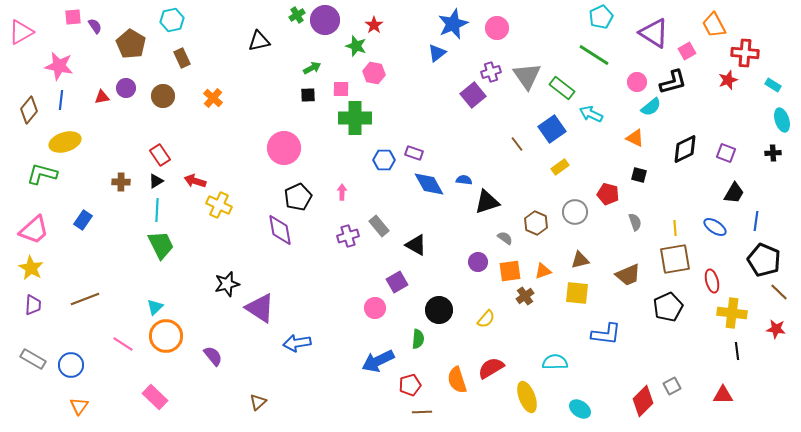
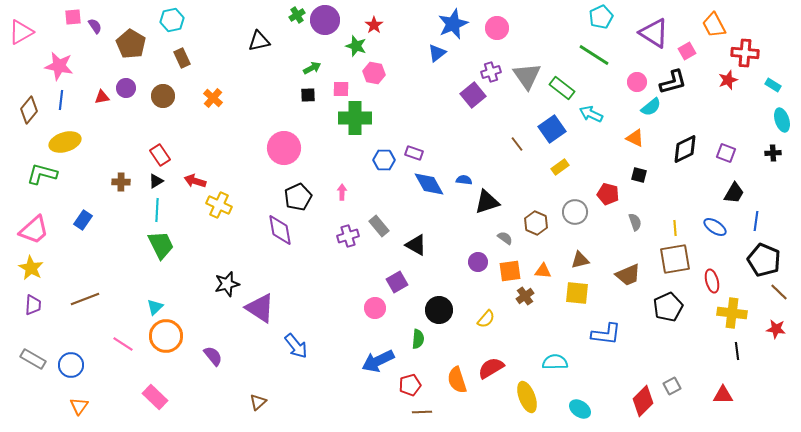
orange triangle at (543, 271): rotated 24 degrees clockwise
blue arrow at (297, 343): moved 1 px left, 3 px down; rotated 120 degrees counterclockwise
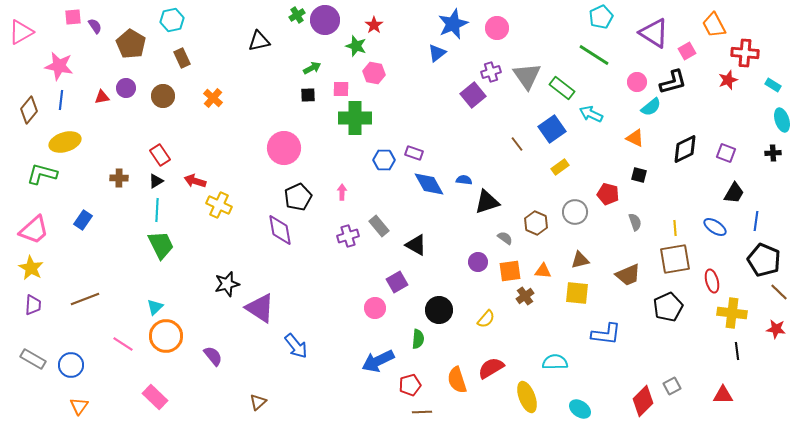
brown cross at (121, 182): moved 2 px left, 4 px up
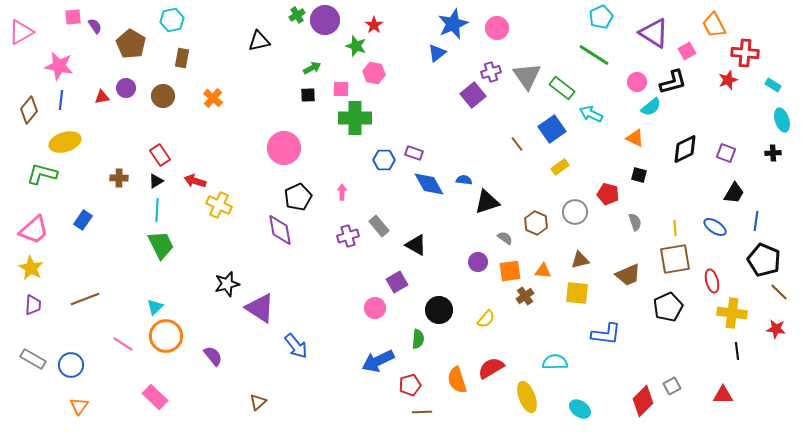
brown rectangle at (182, 58): rotated 36 degrees clockwise
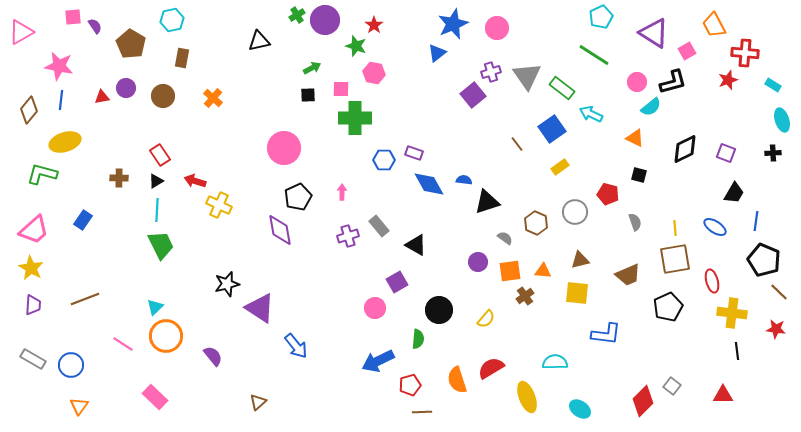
gray square at (672, 386): rotated 24 degrees counterclockwise
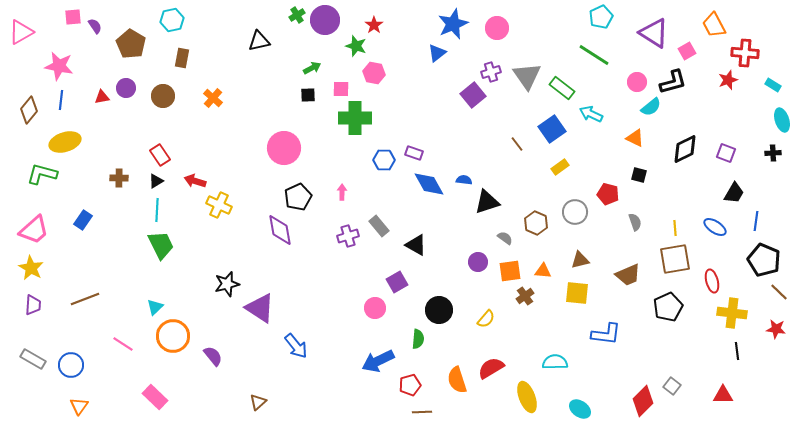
orange circle at (166, 336): moved 7 px right
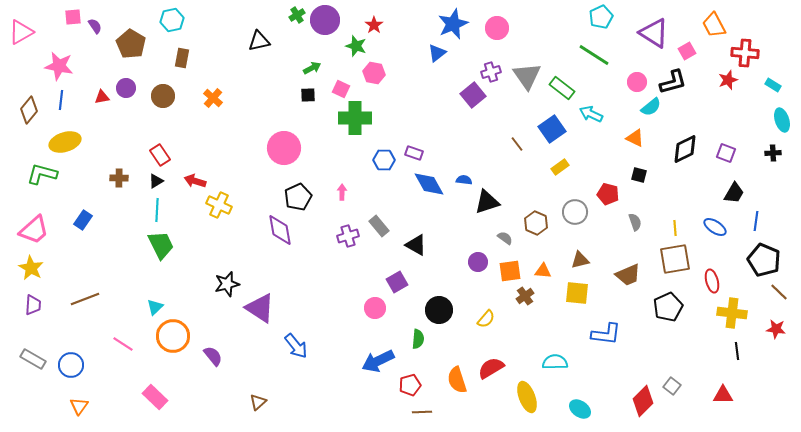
pink square at (341, 89): rotated 24 degrees clockwise
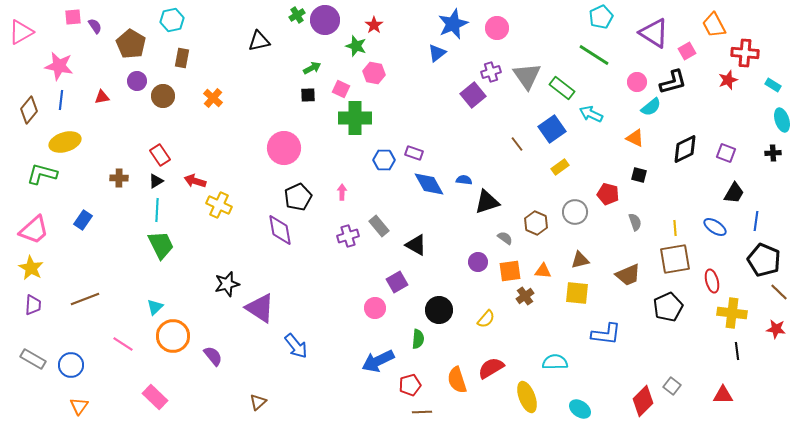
purple circle at (126, 88): moved 11 px right, 7 px up
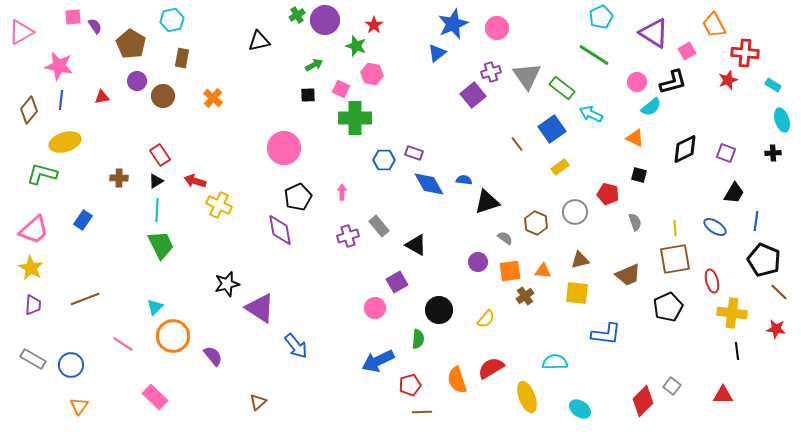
green arrow at (312, 68): moved 2 px right, 3 px up
pink hexagon at (374, 73): moved 2 px left, 1 px down
